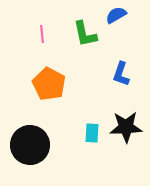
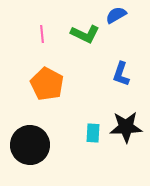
green L-shape: rotated 52 degrees counterclockwise
orange pentagon: moved 2 px left
cyan rectangle: moved 1 px right
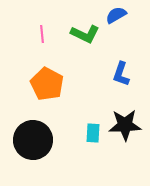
black star: moved 1 px left, 2 px up
black circle: moved 3 px right, 5 px up
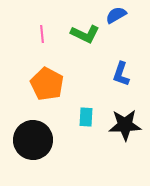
cyan rectangle: moved 7 px left, 16 px up
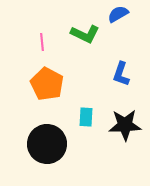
blue semicircle: moved 2 px right, 1 px up
pink line: moved 8 px down
black circle: moved 14 px right, 4 px down
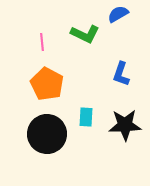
black circle: moved 10 px up
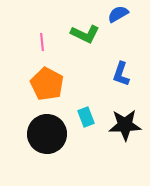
cyan rectangle: rotated 24 degrees counterclockwise
